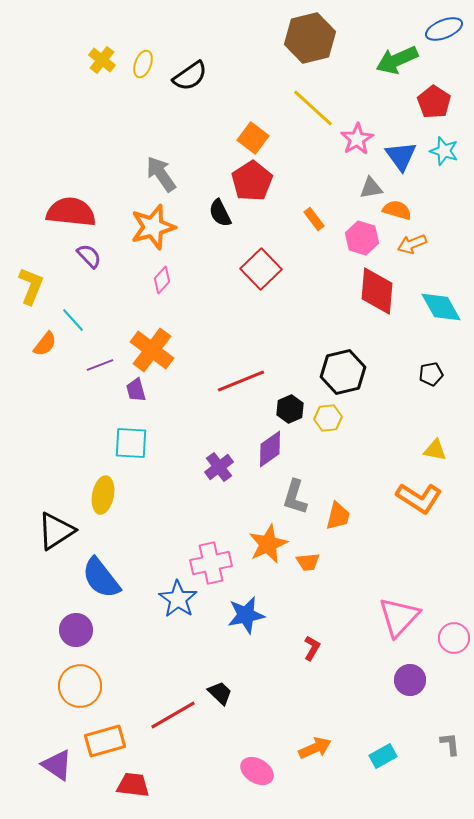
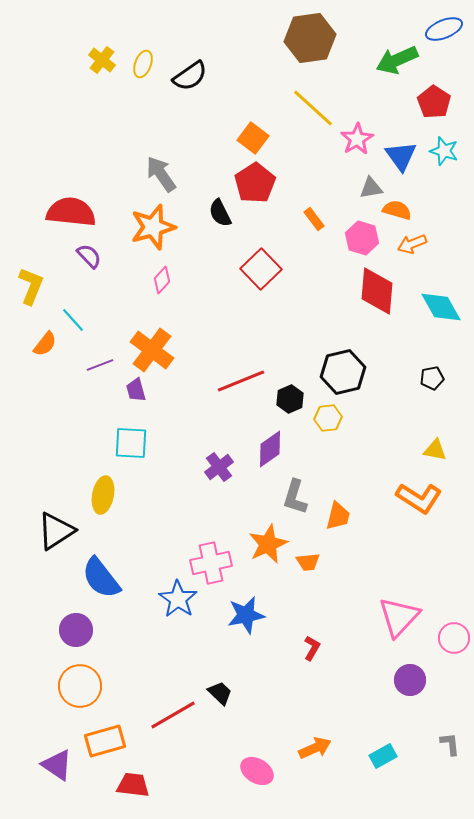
brown hexagon at (310, 38): rotated 6 degrees clockwise
red pentagon at (252, 181): moved 3 px right, 2 px down
black pentagon at (431, 374): moved 1 px right, 4 px down
black hexagon at (290, 409): moved 10 px up
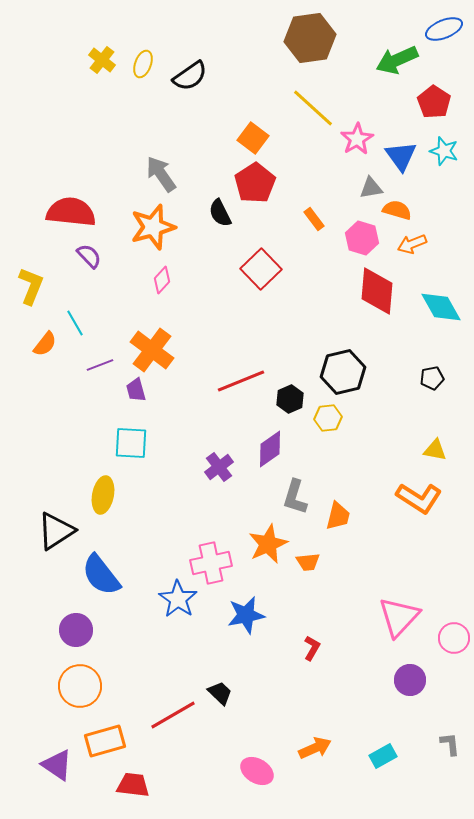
cyan line at (73, 320): moved 2 px right, 3 px down; rotated 12 degrees clockwise
blue semicircle at (101, 578): moved 3 px up
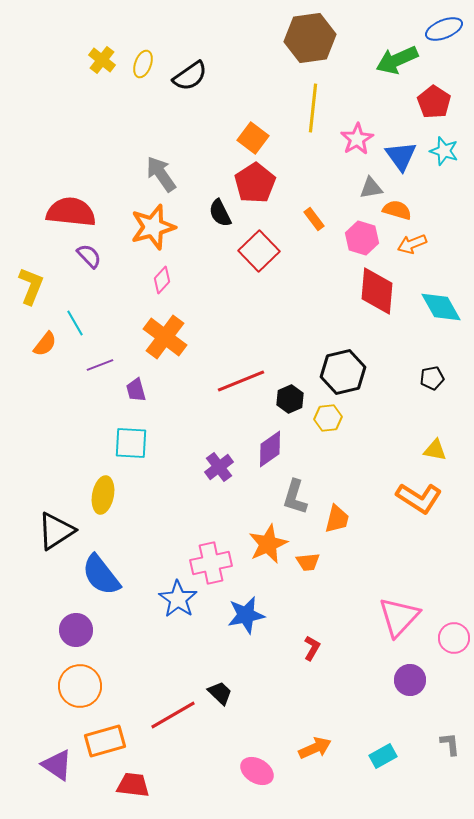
yellow line at (313, 108): rotated 54 degrees clockwise
red square at (261, 269): moved 2 px left, 18 px up
orange cross at (152, 350): moved 13 px right, 13 px up
orange trapezoid at (338, 516): moved 1 px left, 3 px down
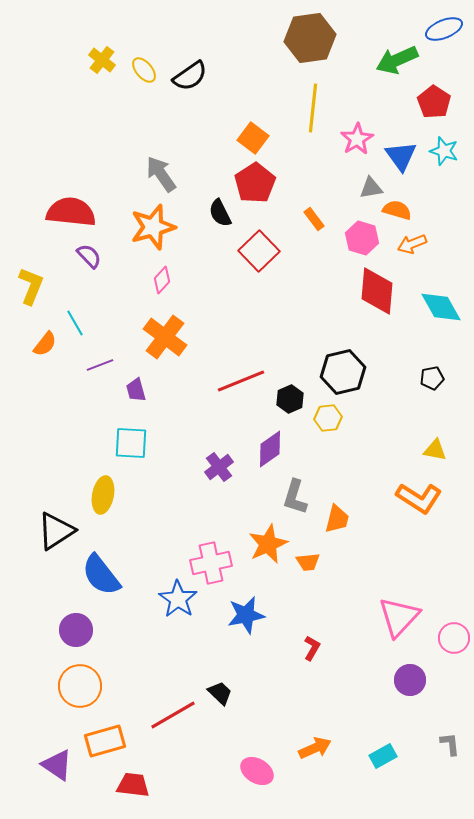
yellow ellipse at (143, 64): moved 1 px right, 6 px down; rotated 60 degrees counterclockwise
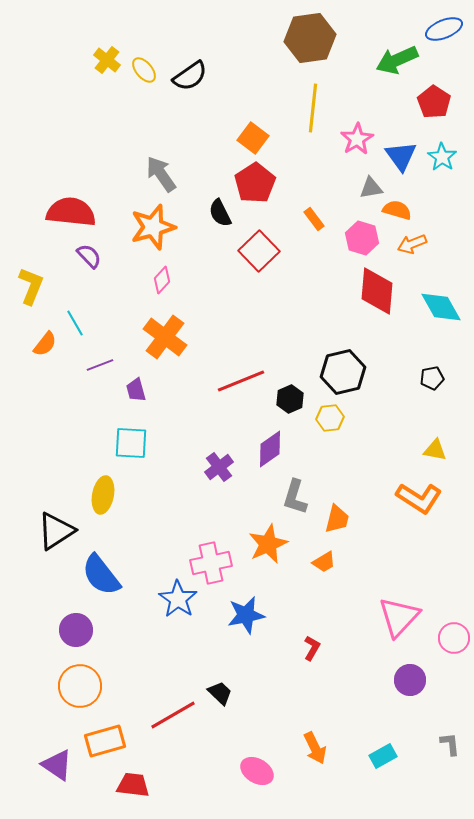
yellow cross at (102, 60): moved 5 px right
cyan star at (444, 151): moved 2 px left, 6 px down; rotated 16 degrees clockwise
yellow hexagon at (328, 418): moved 2 px right
orange trapezoid at (308, 562): moved 16 px right; rotated 25 degrees counterclockwise
orange arrow at (315, 748): rotated 88 degrees clockwise
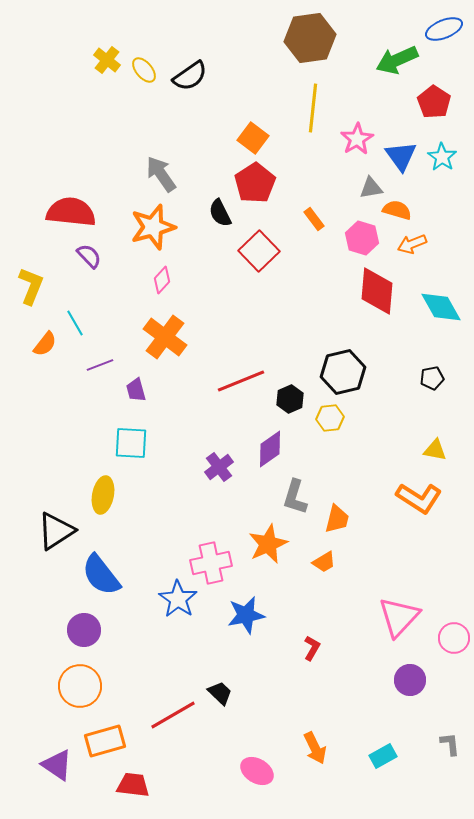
purple circle at (76, 630): moved 8 px right
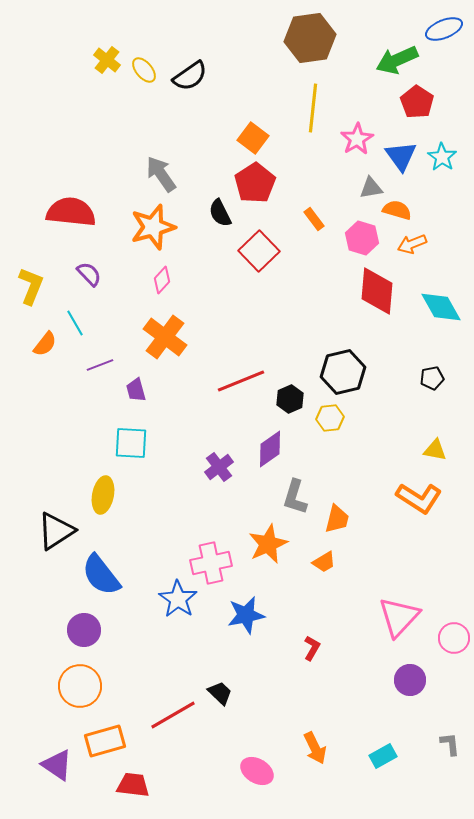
red pentagon at (434, 102): moved 17 px left
purple semicircle at (89, 256): moved 18 px down
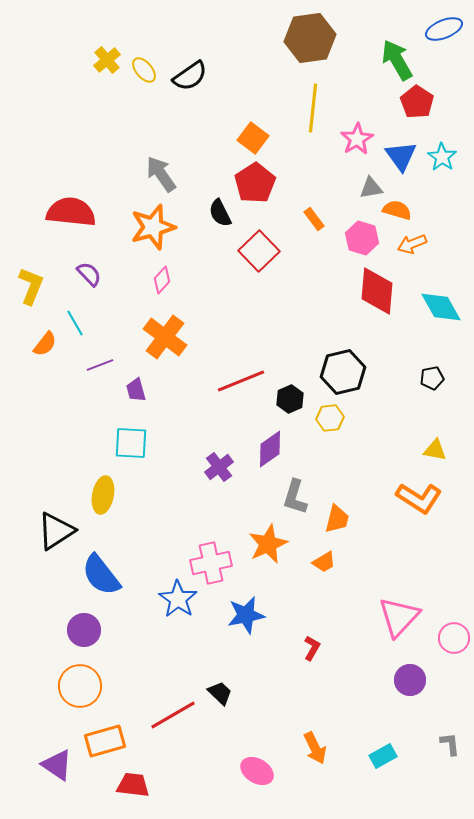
yellow cross at (107, 60): rotated 12 degrees clockwise
green arrow at (397, 60): rotated 84 degrees clockwise
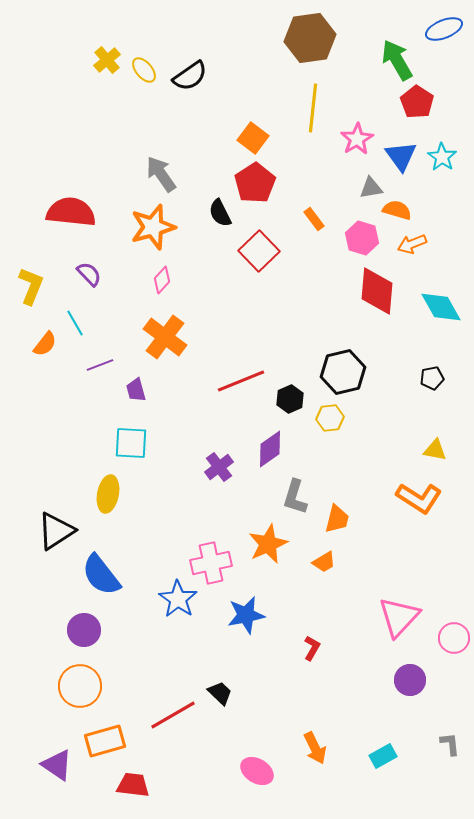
yellow ellipse at (103, 495): moved 5 px right, 1 px up
